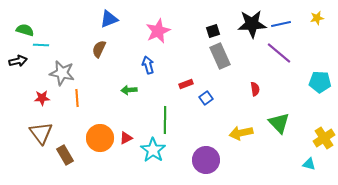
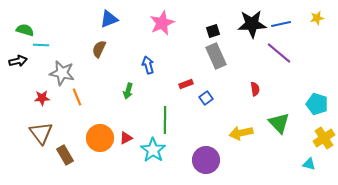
pink star: moved 4 px right, 8 px up
gray rectangle: moved 4 px left
cyan pentagon: moved 3 px left, 22 px down; rotated 15 degrees clockwise
green arrow: moved 1 px left, 1 px down; rotated 70 degrees counterclockwise
orange line: moved 1 px up; rotated 18 degrees counterclockwise
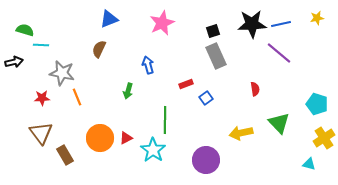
black arrow: moved 4 px left, 1 px down
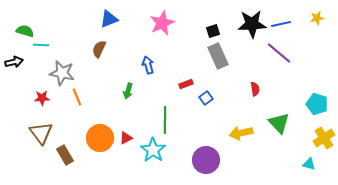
green semicircle: moved 1 px down
gray rectangle: moved 2 px right
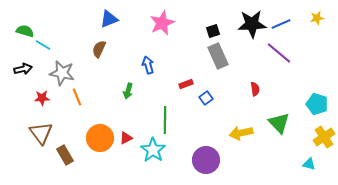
blue line: rotated 12 degrees counterclockwise
cyan line: moved 2 px right; rotated 28 degrees clockwise
black arrow: moved 9 px right, 7 px down
yellow cross: moved 1 px up
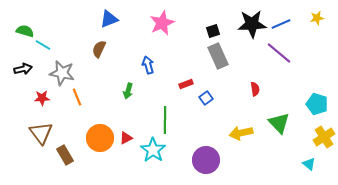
cyan triangle: rotated 24 degrees clockwise
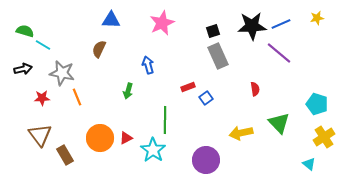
blue triangle: moved 2 px right, 1 px down; rotated 24 degrees clockwise
black star: moved 2 px down
red rectangle: moved 2 px right, 3 px down
brown triangle: moved 1 px left, 2 px down
